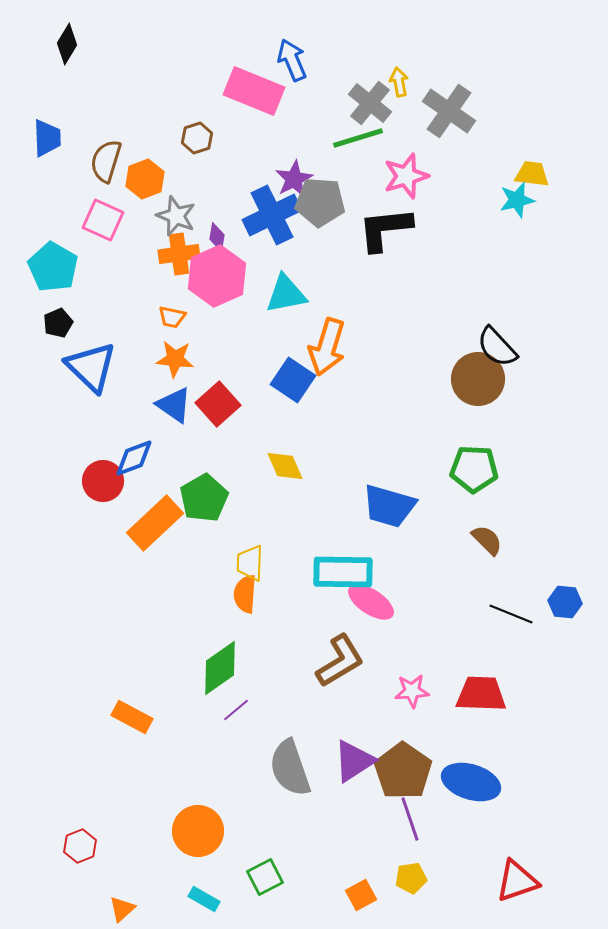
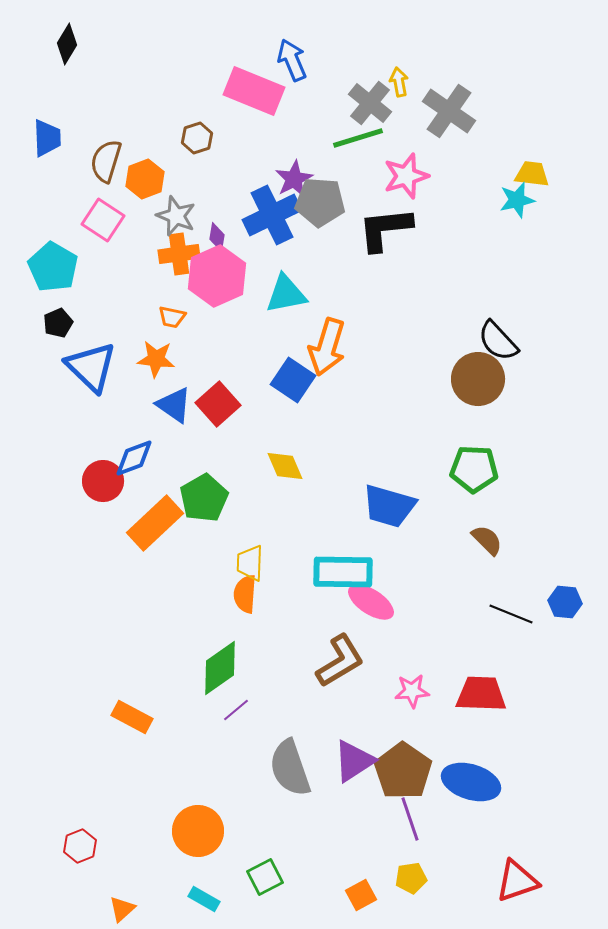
pink square at (103, 220): rotated 9 degrees clockwise
black semicircle at (497, 347): moved 1 px right, 6 px up
orange star at (175, 359): moved 19 px left
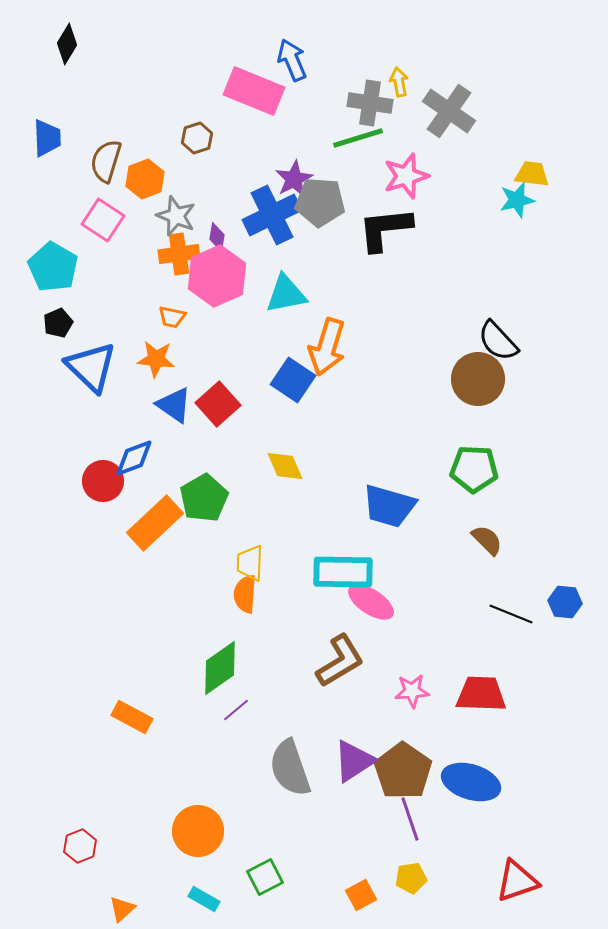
gray cross at (370, 103): rotated 30 degrees counterclockwise
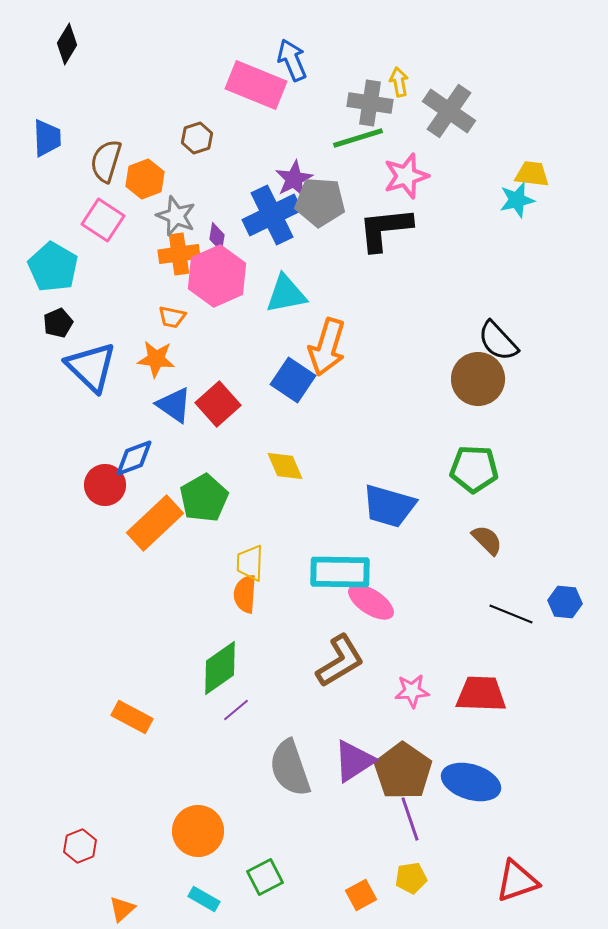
pink rectangle at (254, 91): moved 2 px right, 6 px up
red circle at (103, 481): moved 2 px right, 4 px down
cyan rectangle at (343, 572): moved 3 px left
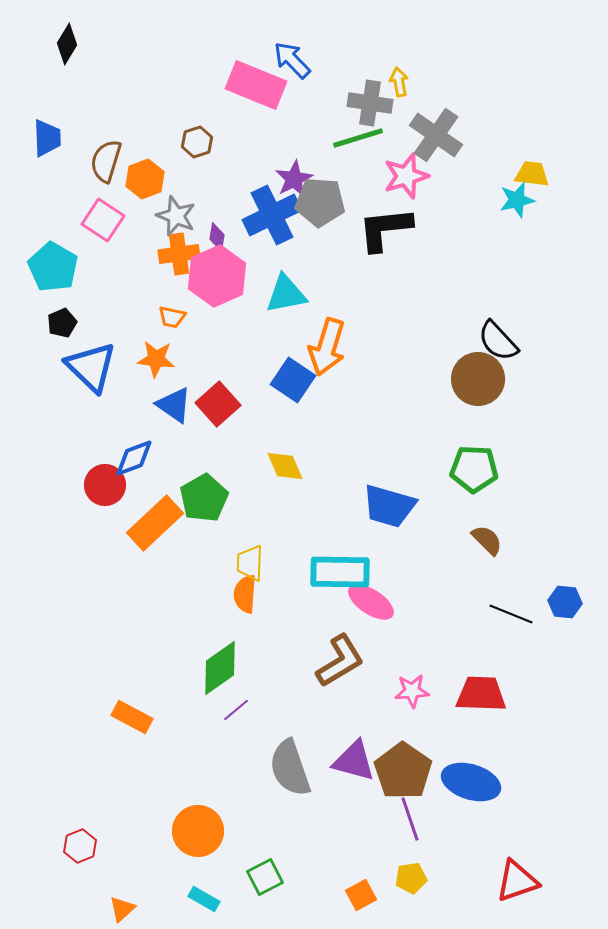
blue arrow at (292, 60): rotated 21 degrees counterclockwise
gray cross at (449, 111): moved 13 px left, 24 px down
brown hexagon at (197, 138): moved 4 px down
black pentagon at (58, 323): moved 4 px right
purple triangle at (354, 761): rotated 48 degrees clockwise
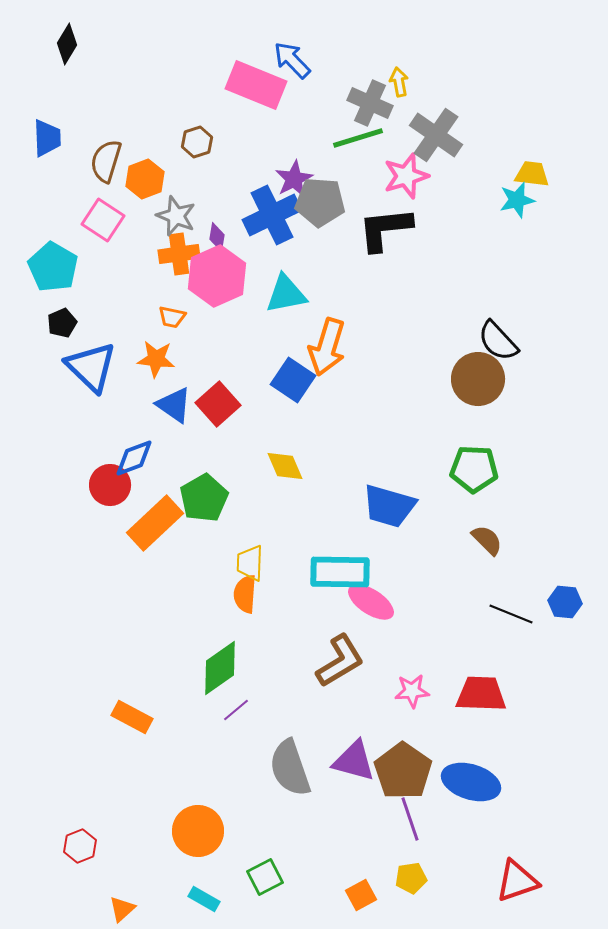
gray cross at (370, 103): rotated 15 degrees clockwise
red circle at (105, 485): moved 5 px right
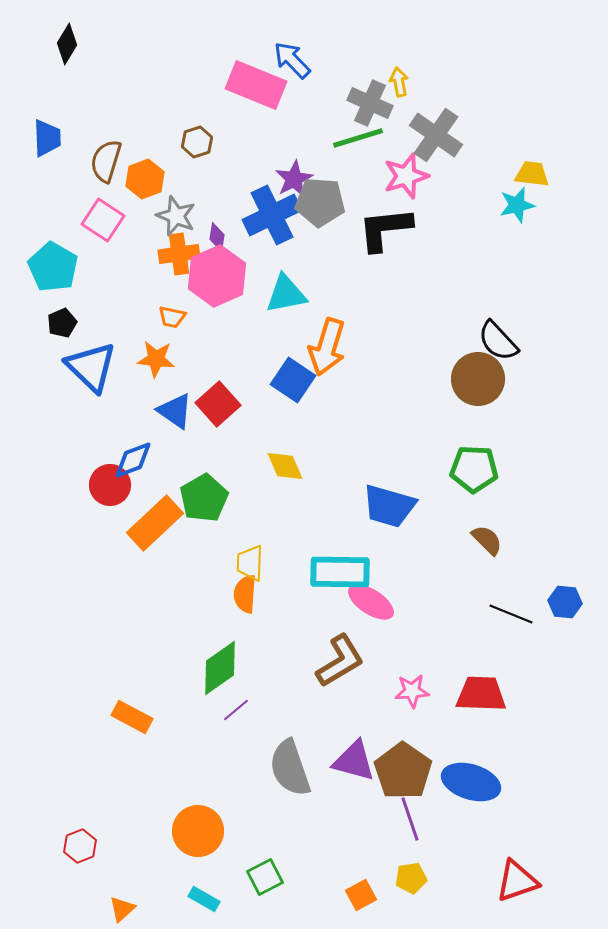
cyan star at (517, 200): moved 5 px down
blue triangle at (174, 405): moved 1 px right, 6 px down
blue diamond at (134, 458): moved 1 px left, 2 px down
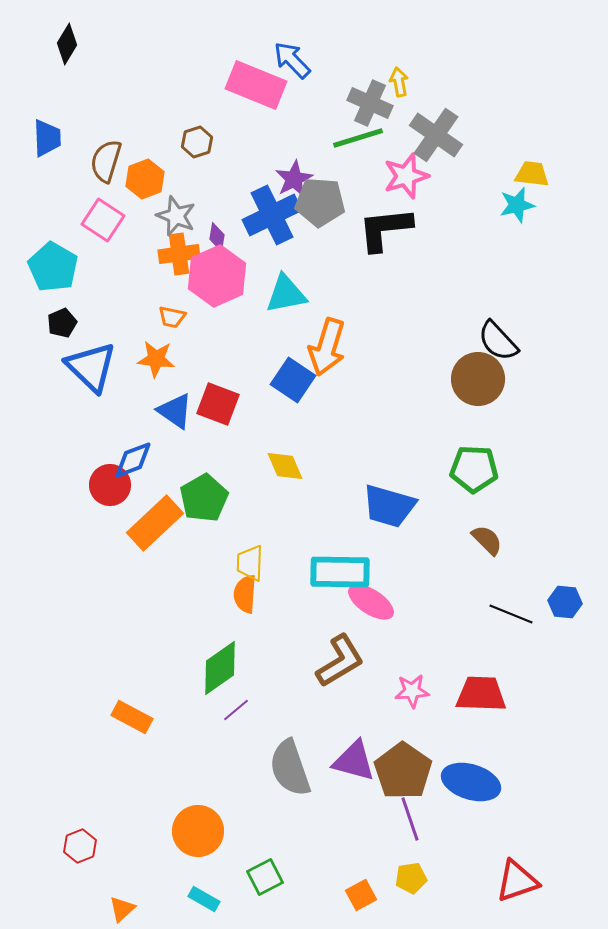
red square at (218, 404): rotated 27 degrees counterclockwise
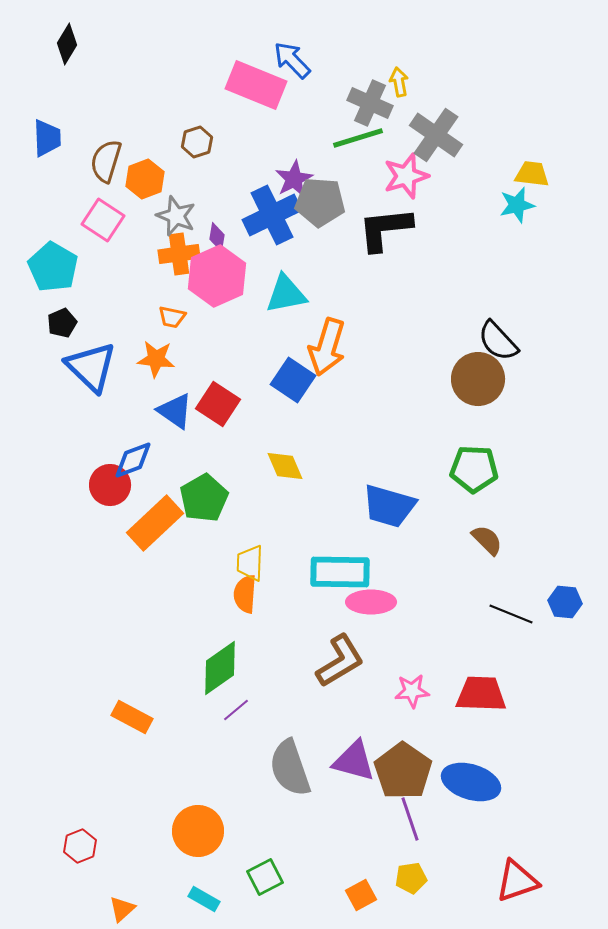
red square at (218, 404): rotated 12 degrees clockwise
pink ellipse at (371, 602): rotated 33 degrees counterclockwise
